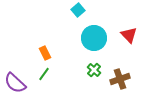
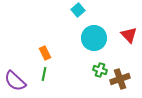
green cross: moved 6 px right; rotated 24 degrees counterclockwise
green line: rotated 24 degrees counterclockwise
purple semicircle: moved 2 px up
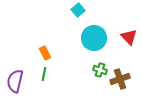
red triangle: moved 2 px down
purple semicircle: rotated 60 degrees clockwise
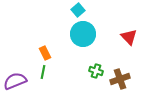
cyan circle: moved 11 px left, 4 px up
green cross: moved 4 px left, 1 px down
green line: moved 1 px left, 2 px up
purple semicircle: rotated 55 degrees clockwise
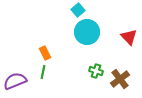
cyan circle: moved 4 px right, 2 px up
brown cross: rotated 18 degrees counterclockwise
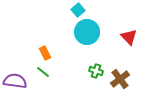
green line: rotated 64 degrees counterclockwise
purple semicircle: rotated 30 degrees clockwise
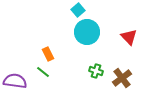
orange rectangle: moved 3 px right, 1 px down
brown cross: moved 2 px right, 1 px up
